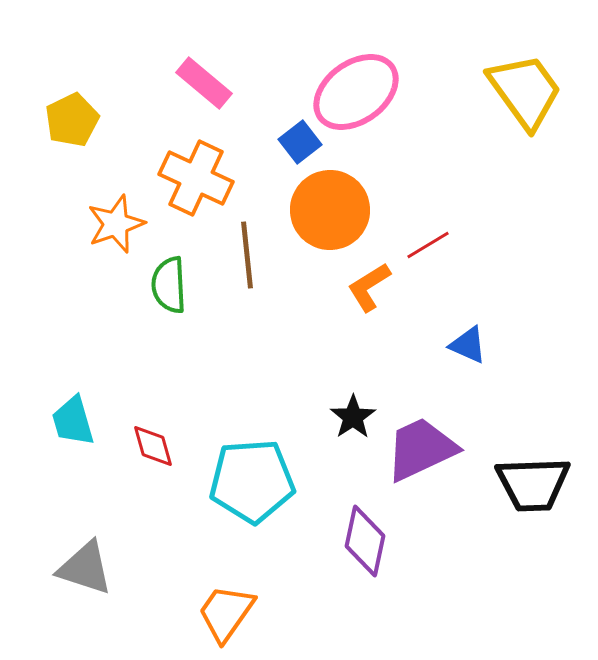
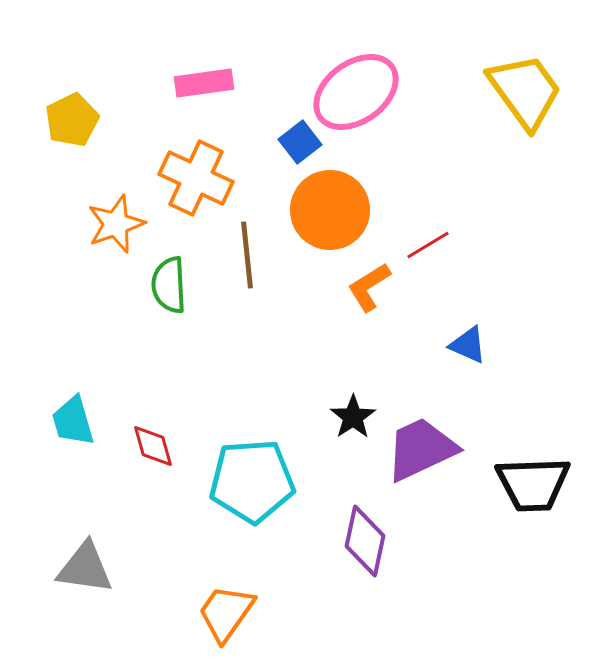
pink rectangle: rotated 48 degrees counterclockwise
gray triangle: rotated 10 degrees counterclockwise
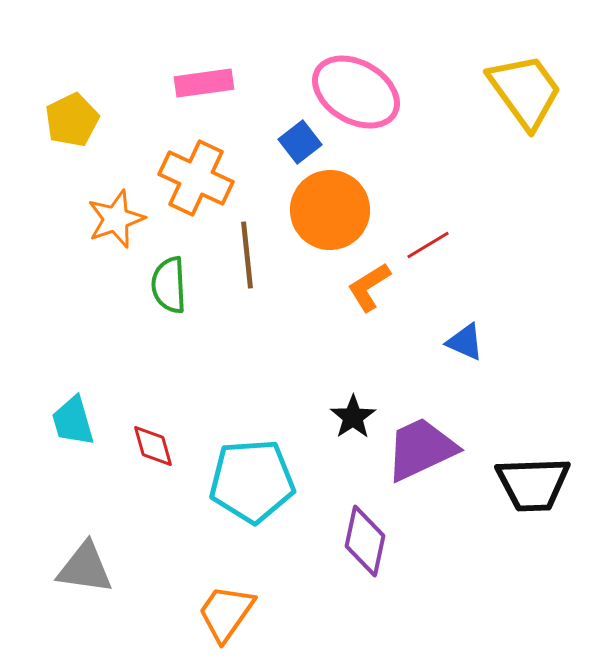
pink ellipse: rotated 66 degrees clockwise
orange star: moved 5 px up
blue triangle: moved 3 px left, 3 px up
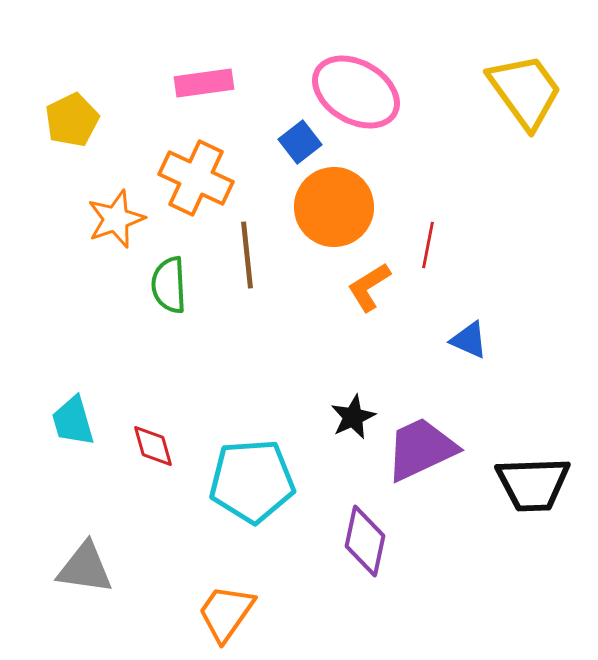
orange circle: moved 4 px right, 3 px up
red line: rotated 48 degrees counterclockwise
blue triangle: moved 4 px right, 2 px up
black star: rotated 9 degrees clockwise
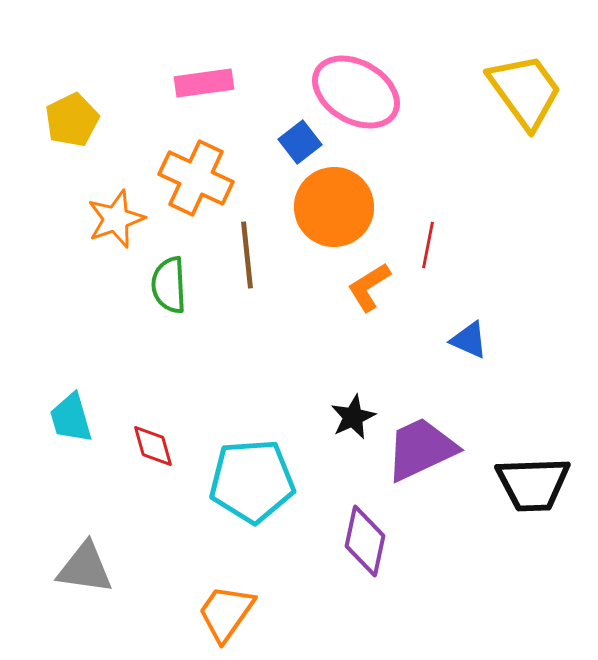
cyan trapezoid: moved 2 px left, 3 px up
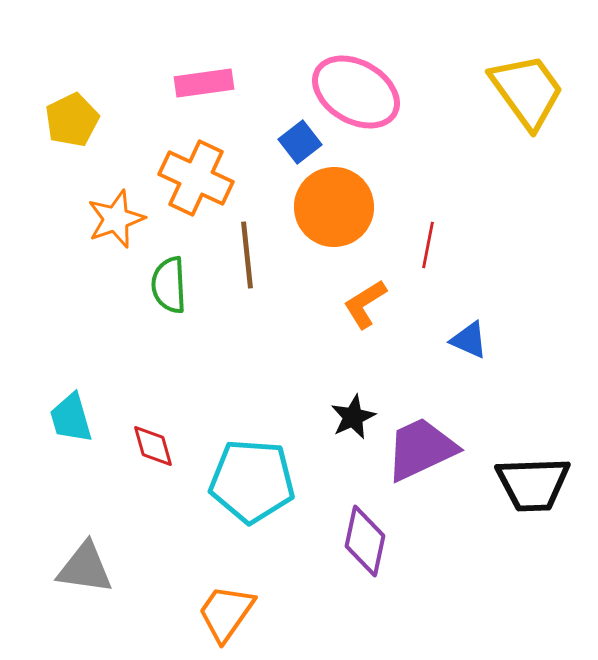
yellow trapezoid: moved 2 px right
orange L-shape: moved 4 px left, 17 px down
cyan pentagon: rotated 8 degrees clockwise
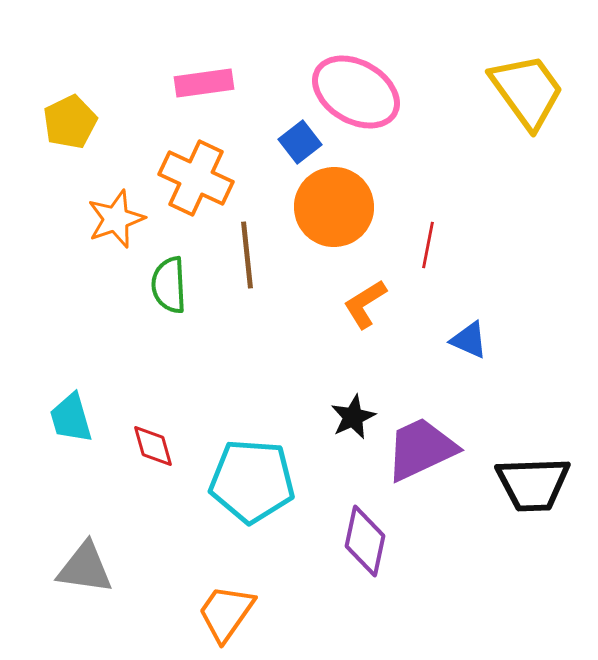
yellow pentagon: moved 2 px left, 2 px down
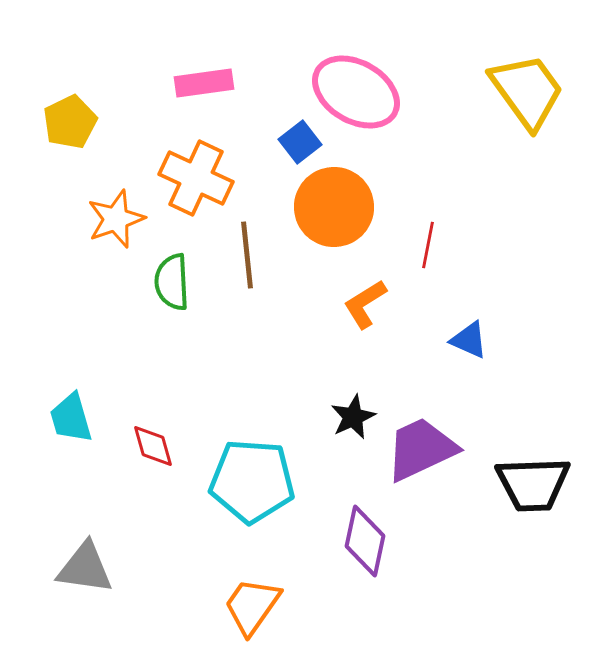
green semicircle: moved 3 px right, 3 px up
orange trapezoid: moved 26 px right, 7 px up
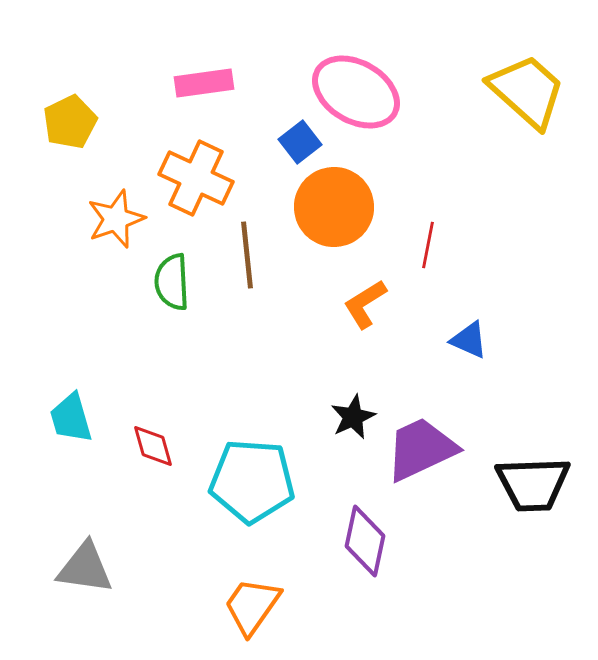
yellow trapezoid: rotated 12 degrees counterclockwise
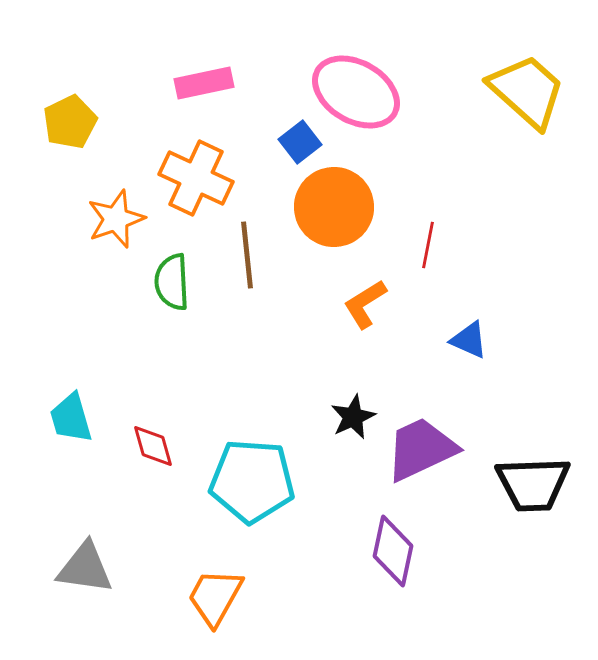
pink rectangle: rotated 4 degrees counterclockwise
purple diamond: moved 28 px right, 10 px down
orange trapezoid: moved 37 px left, 9 px up; rotated 6 degrees counterclockwise
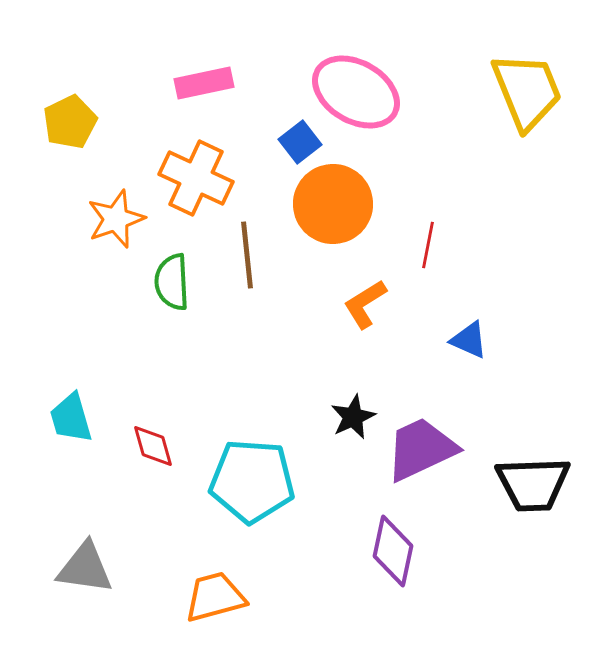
yellow trapezoid: rotated 26 degrees clockwise
orange circle: moved 1 px left, 3 px up
orange trapezoid: rotated 46 degrees clockwise
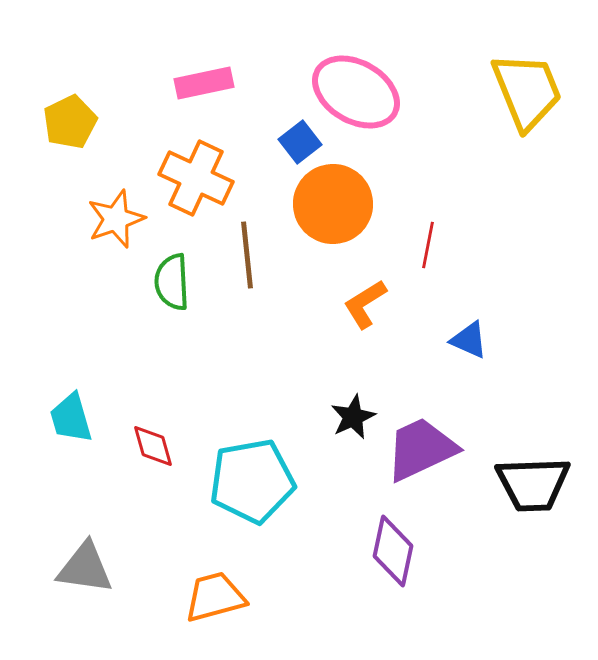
cyan pentagon: rotated 14 degrees counterclockwise
